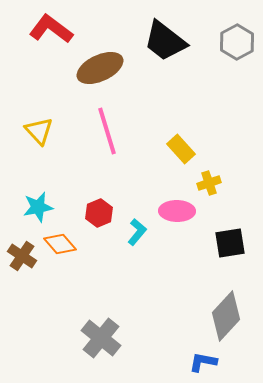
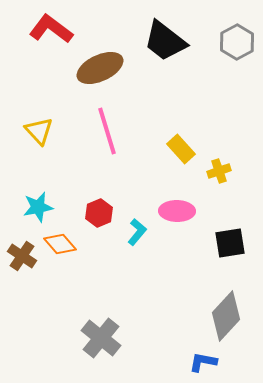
yellow cross: moved 10 px right, 12 px up
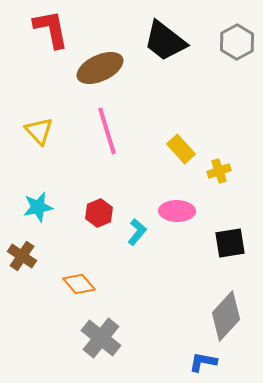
red L-shape: rotated 42 degrees clockwise
orange diamond: moved 19 px right, 40 px down
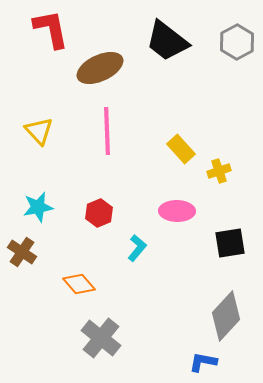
black trapezoid: moved 2 px right
pink line: rotated 15 degrees clockwise
cyan L-shape: moved 16 px down
brown cross: moved 4 px up
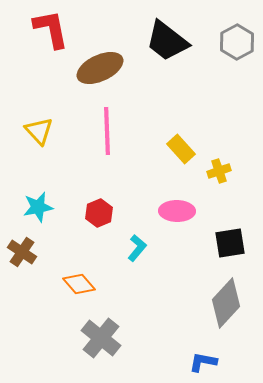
gray diamond: moved 13 px up
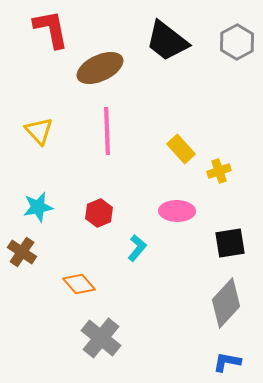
blue L-shape: moved 24 px right
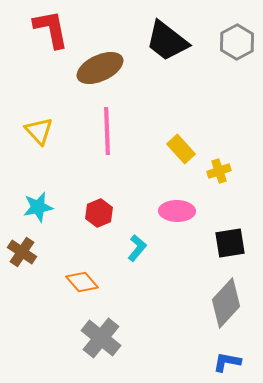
orange diamond: moved 3 px right, 2 px up
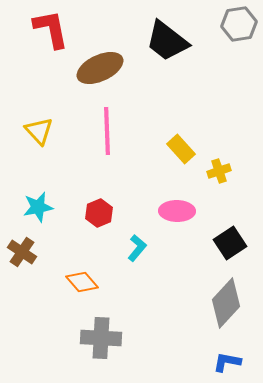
gray hexagon: moved 2 px right, 18 px up; rotated 20 degrees clockwise
black square: rotated 24 degrees counterclockwise
gray cross: rotated 36 degrees counterclockwise
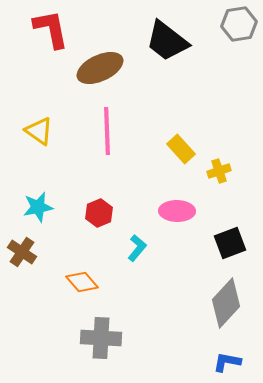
yellow triangle: rotated 12 degrees counterclockwise
black square: rotated 12 degrees clockwise
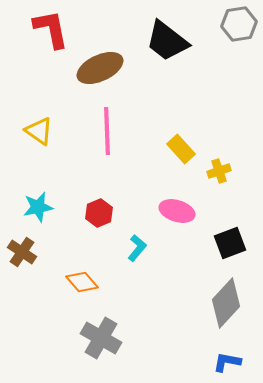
pink ellipse: rotated 16 degrees clockwise
gray cross: rotated 27 degrees clockwise
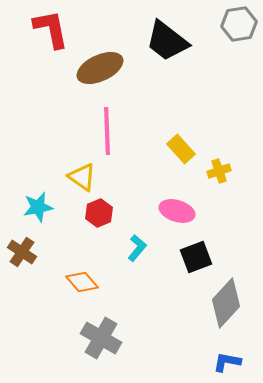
yellow triangle: moved 43 px right, 46 px down
black square: moved 34 px left, 14 px down
